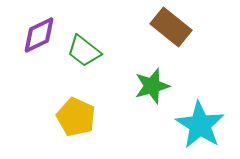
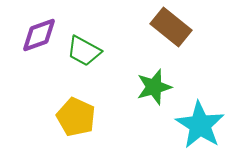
purple diamond: rotated 6 degrees clockwise
green trapezoid: rotated 9 degrees counterclockwise
green star: moved 2 px right, 1 px down
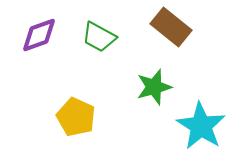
green trapezoid: moved 15 px right, 14 px up
cyan star: moved 1 px right, 1 px down
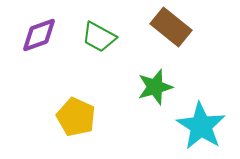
green star: moved 1 px right
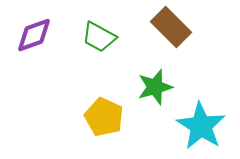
brown rectangle: rotated 6 degrees clockwise
purple diamond: moved 5 px left
yellow pentagon: moved 28 px right
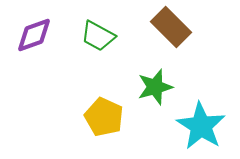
green trapezoid: moved 1 px left, 1 px up
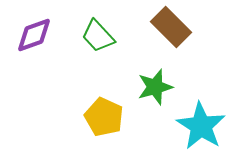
green trapezoid: rotated 18 degrees clockwise
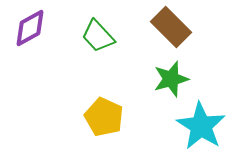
purple diamond: moved 4 px left, 7 px up; rotated 9 degrees counterclockwise
green star: moved 16 px right, 8 px up
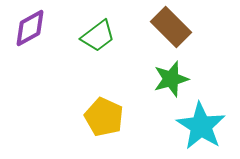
green trapezoid: rotated 84 degrees counterclockwise
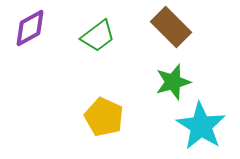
green star: moved 2 px right, 3 px down
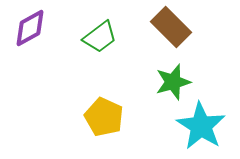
green trapezoid: moved 2 px right, 1 px down
